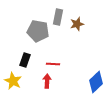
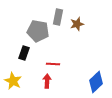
black rectangle: moved 1 px left, 7 px up
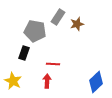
gray rectangle: rotated 21 degrees clockwise
gray pentagon: moved 3 px left
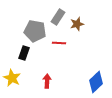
red line: moved 6 px right, 21 px up
yellow star: moved 1 px left, 3 px up
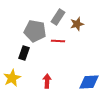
red line: moved 1 px left, 2 px up
yellow star: rotated 18 degrees clockwise
blue diamond: moved 7 px left; rotated 40 degrees clockwise
